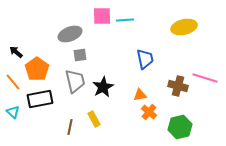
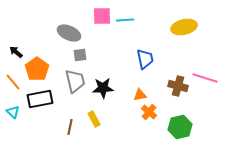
gray ellipse: moved 1 px left, 1 px up; rotated 45 degrees clockwise
black star: moved 1 px down; rotated 25 degrees clockwise
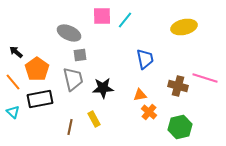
cyan line: rotated 48 degrees counterclockwise
gray trapezoid: moved 2 px left, 2 px up
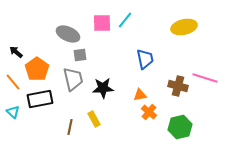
pink square: moved 7 px down
gray ellipse: moved 1 px left, 1 px down
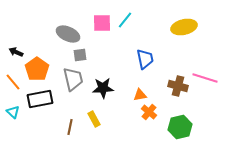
black arrow: rotated 16 degrees counterclockwise
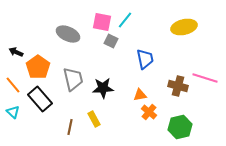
pink square: moved 1 px up; rotated 12 degrees clockwise
gray square: moved 31 px right, 14 px up; rotated 32 degrees clockwise
orange pentagon: moved 1 px right, 2 px up
orange line: moved 3 px down
black rectangle: rotated 60 degrees clockwise
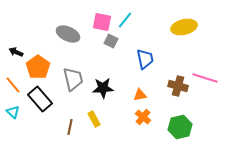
orange cross: moved 6 px left, 5 px down
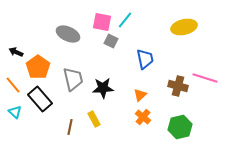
orange triangle: rotated 32 degrees counterclockwise
cyan triangle: moved 2 px right
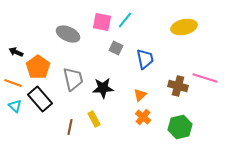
gray square: moved 5 px right, 7 px down
orange line: moved 2 px up; rotated 30 degrees counterclockwise
cyan triangle: moved 6 px up
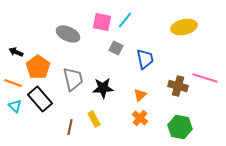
orange cross: moved 3 px left, 1 px down
green hexagon: rotated 25 degrees clockwise
